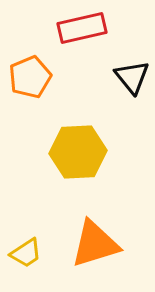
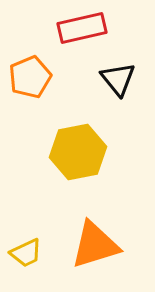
black triangle: moved 14 px left, 2 px down
yellow hexagon: rotated 8 degrees counterclockwise
orange triangle: moved 1 px down
yellow trapezoid: rotated 8 degrees clockwise
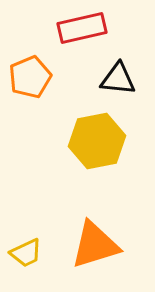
black triangle: rotated 45 degrees counterclockwise
yellow hexagon: moved 19 px right, 11 px up
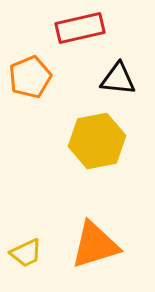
red rectangle: moved 2 px left
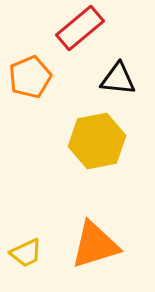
red rectangle: rotated 27 degrees counterclockwise
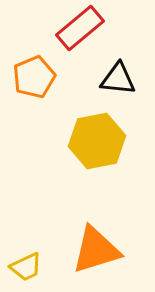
orange pentagon: moved 4 px right
orange triangle: moved 1 px right, 5 px down
yellow trapezoid: moved 14 px down
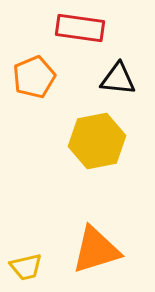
red rectangle: rotated 48 degrees clockwise
yellow trapezoid: rotated 12 degrees clockwise
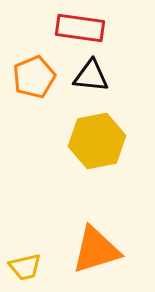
black triangle: moved 27 px left, 3 px up
yellow trapezoid: moved 1 px left
